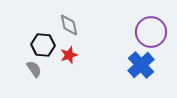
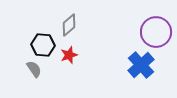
gray diamond: rotated 60 degrees clockwise
purple circle: moved 5 px right
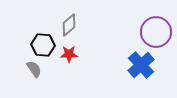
red star: moved 1 px up; rotated 18 degrees clockwise
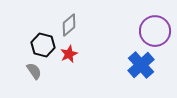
purple circle: moved 1 px left, 1 px up
black hexagon: rotated 10 degrees clockwise
red star: rotated 24 degrees counterclockwise
gray semicircle: moved 2 px down
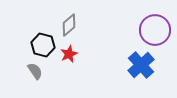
purple circle: moved 1 px up
gray semicircle: moved 1 px right
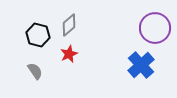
purple circle: moved 2 px up
black hexagon: moved 5 px left, 10 px up
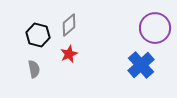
gray semicircle: moved 1 px left, 2 px up; rotated 24 degrees clockwise
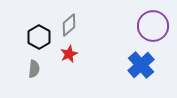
purple circle: moved 2 px left, 2 px up
black hexagon: moved 1 px right, 2 px down; rotated 15 degrees clockwise
gray semicircle: rotated 18 degrees clockwise
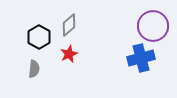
blue cross: moved 7 px up; rotated 28 degrees clockwise
